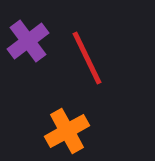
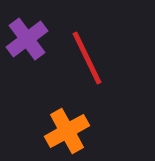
purple cross: moved 1 px left, 2 px up
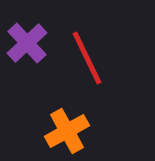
purple cross: moved 4 px down; rotated 6 degrees counterclockwise
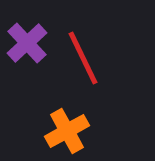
red line: moved 4 px left
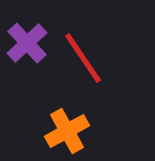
red line: rotated 8 degrees counterclockwise
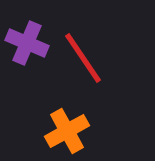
purple cross: rotated 24 degrees counterclockwise
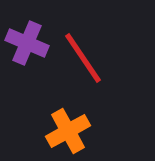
orange cross: moved 1 px right
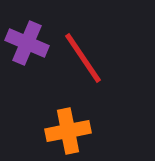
orange cross: rotated 18 degrees clockwise
